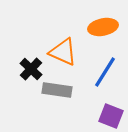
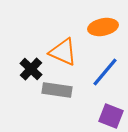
blue line: rotated 8 degrees clockwise
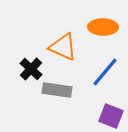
orange ellipse: rotated 12 degrees clockwise
orange triangle: moved 5 px up
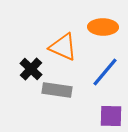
purple square: rotated 20 degrees counterclockwise
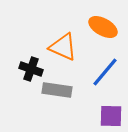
orange ellipse: rotated 28 degrees clockwise
black cross: rotated 25 degrees counterclockwise
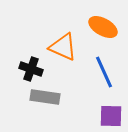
blue line: moved 1 px left; rotated 64 degrees counterclockwise
gray rectangle: moved 12 px left, 7 px down
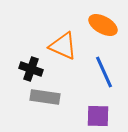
orange ellipse: moved 2 px up
orange triangle: moved 1 px up
purple square: moved 13 px left
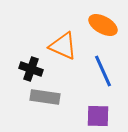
blue line: moved 1 px left, 1 px up
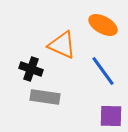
orange triangle: moved 1 px left, 1 px up
blue line: rotated 12 degrees counterclockwise
purple square: moved 13 px right
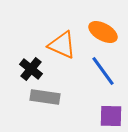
orange ellipse: moved 7 px down
black cross: rotated 20 degrees clockwise
